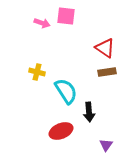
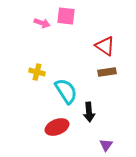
red triangle: moved 2 px up
red ellipse: moved 4 px left, 4 px up
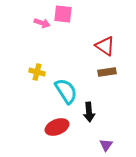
pink square: moved 3 px left, 2 px up
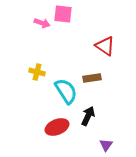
brown rectangle: moved 15 px left, 6 px down
black arrow: moved 1 px left, 4 px down; rotated 150 degrees counterclockwise
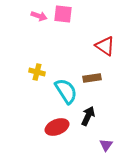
pink arrow: moved 3 px left, 7 px up
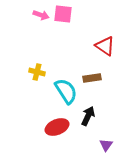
pink arrow: moved 2 px right, 1 px up
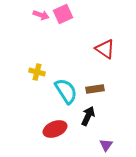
pink square: rotated 30 degrees counterclockwise
red triangle: moved 3 px down
brown rectangle: moved 3 px right, 11 px down
red ellipse: moved 2 px left, 2 px down
